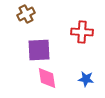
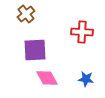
brown cross: rotated 12 degrees counterclockwise
purple square: moved 4 px left
pink diamond: rotated 20 degrees counterclockwise
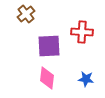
purple square: moved 14 px right, 4 px up
pink diamond: rotated 35 degrees clockwise
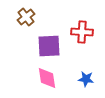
brown cross: moved 3 px down
pink diamond: rotated 15 degrees counterclockwise
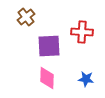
pink diamond: rotated 10 degrees clockwise
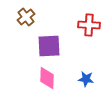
red cross: moved 7 px right, 7 px up
